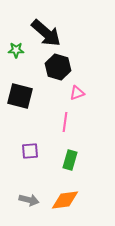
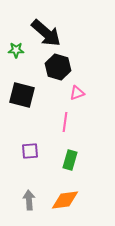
black square: moved 2 px right, 1 px up
gray arrow: rotated 108 degrees counterclockwise
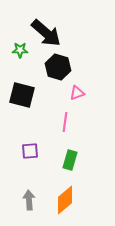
green star: moved 4 px right
orange diamond: rotated 32 degrees counterclockwise
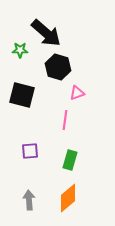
pink line: moved 2 px up
orange diamond: moved 3 px right, 2 px up
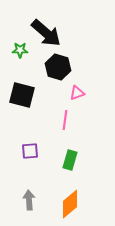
orange diamond: moved 2 px right, 6 px down
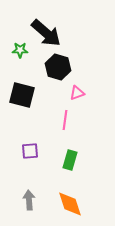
orange diamond: rotated 68 degrees counterclockwise
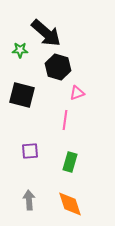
green rectangle: moved 2 px down
